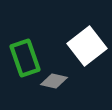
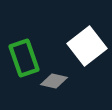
green rectangle: moved 1 px left
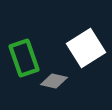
white square: moved 1 px left, 2 px down; rotated 6 degrees clockwise
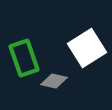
white square: moved 1 px right
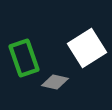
gray diamond: moved 1 px right, 1 px down
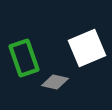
white square: rotated 9 degrees clockwise
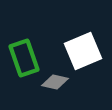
white square: moved 4 px left, 3 px down
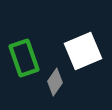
gray diamond: rotated 68 degrees counterclockwise
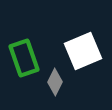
gray diamond: rotated 8 degrees counterclockwise
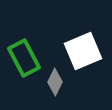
green rectangle: rotated 9 degrees counterclockwise
